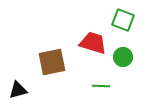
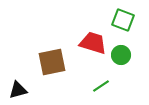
green circle: moved 2 px left, 2 px up
green line: rotated 36 degrees counterclockwise
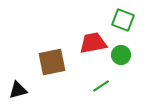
red trapezoid: rotated 28 degrees counterclockwise
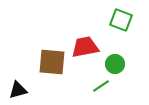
green square: moved 2 px left
red trapezoid: moved 8 px left, 4 px down
green circle: moved 6 px left, 9 px down
brown square: rotated 16 degrees clockwise
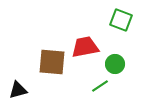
green line: moved 1 px left
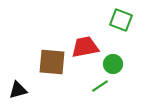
green circle: moved 2 px left
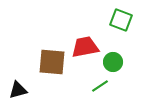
green circle: moved 2 px up
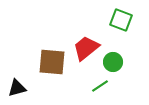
red trapezoid: moved 1 px right, 1 px down; rotated 28 degrees counterclockwise
black triangle: moved 1 px left, 2 px up
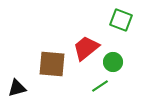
brown square: moved 2 px down
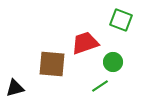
red trapezoid: moved 1 px left, 5 px up; rotated 20 degrees clockwise
black triangle: moved 2 px left
